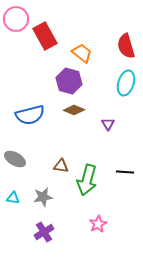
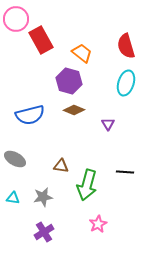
red rectangle: moved 4 px left, 4 px down
green arrow: moved 5 px down
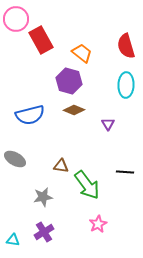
cyan ellipse: moved 2 px down; rotated 15 degrees counterclockwise
green arrow: rotated 52 degrees counterclockwise
cyan triangle: moved 42 px down
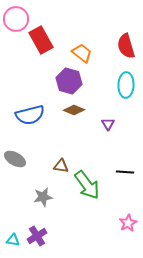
pink star: moved 30 px right, 1 px up
purple cross: moved 7 px left, 4 px down
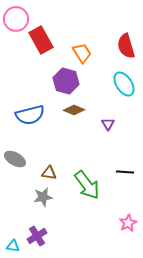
orange trapezoid: rotated 20 degrees clockwise
purple hexagon: moved 3 px left
cyan ellipse: moved 2 px left, 1 px up; rotated 35 degrees counterclockwise
brown triangle: moved 12 px left, 7 px down
cyan triangle: moved 6 px down
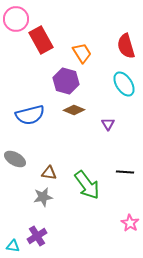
pink star: moved 2 px right; rotated 12 degrees counterclockwise
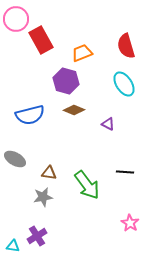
orange trapezoid: rotated 80 degrees counterclockwise
purple triangle: rotated 32 degrees counterclockwise
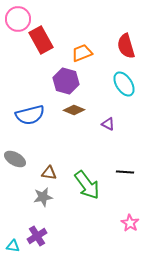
pink circle: moved 2 px right
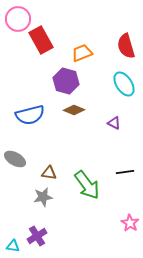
purple triangle: moved 6 px right, 1 px up
black line: rotated 12 degrees counterclockwise
